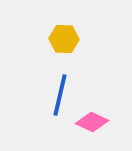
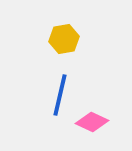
yellow hexagon: rotated 12 degrees counterclockwise
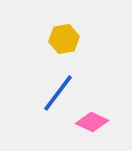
blue line: moved 2 px left, 2 px up; rotated 24 degrees clockwise
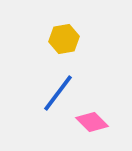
pink diamond: rotated 20 degrees clockwise
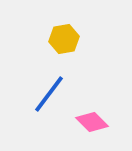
blue line: moved 9 px left, 1 px down
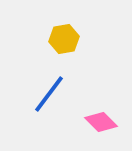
pink diamond: moved 9 px right
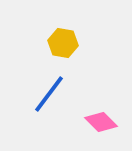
yellow hexagon: moved 1 px left, 4 px down; rotated 20 degrees clockwise
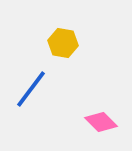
blue line: moved 18 px left, 5 px up
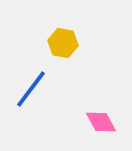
pink diamond: rotated 16 degrees clockwise
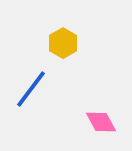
yellow hexagon: rotated 20 degrees clockwise
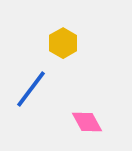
pink diamond: moved 14 px left
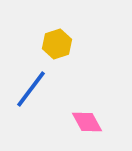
yellow hexagon: moved 6 px left, 1 px down; rotated 12 degrees clockwise
